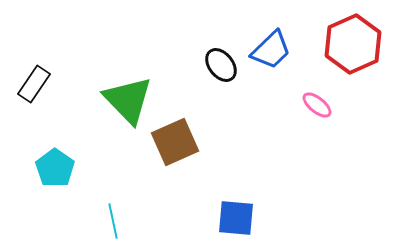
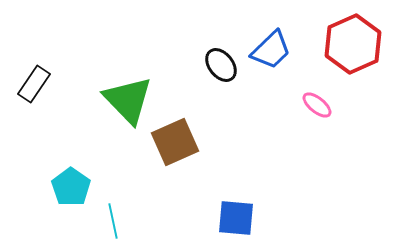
cyan pentagon: moved 16 px right, 19 px down
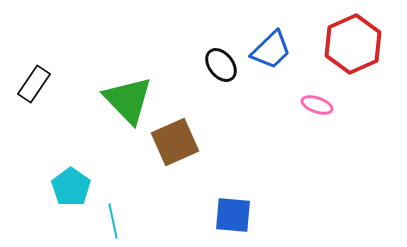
pink ellipse: rotated 20 degrees counterclockwise
blue square: moved 3 px left, 3 px up
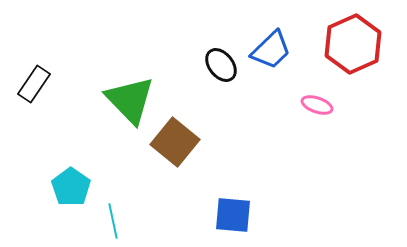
green triangle: moved 2 px right
brown square: rotated 27 degrees counterclockwise
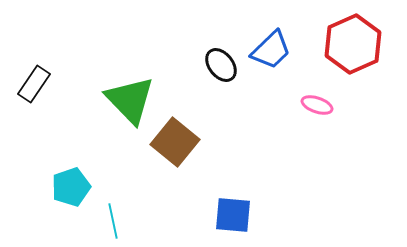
cyan pentagon: rotated 18 degrees clockwise
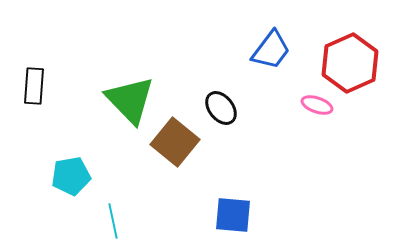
red hexagon: moved 3 px left, 19 px down
blue trapezoid: rotated 9 degrees counterclockwise
black ellipse: moved 43 px down
black rectangle: moved 2 px down; rotated 30 degrees counterclockwise
cyan pentagon: moved 11 px up; rotated 9 degrees clockwise
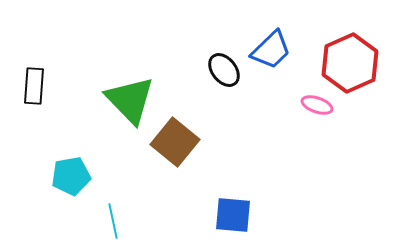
blue trapezoid: rotated 9 degrees clockwise
black ellipse: moved 3 px right, 38 px up
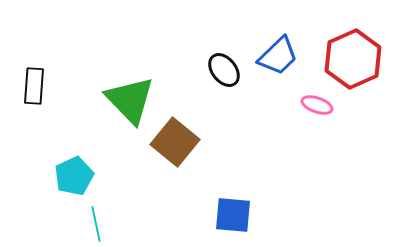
blue trapezoid: moved 7 px right, 6 px down
red hexagon: moved 3 px right, 4 px up
cyan pentagon: moved 3 px right; rotated 15 degrees counterclockwise
cyan line: moved 17 px left, 3 px down
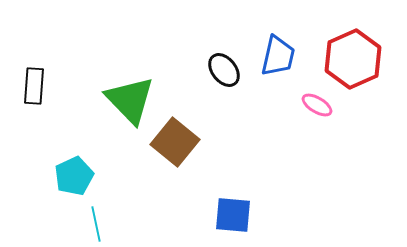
blue trapezoid: rotated 33 degrees counterclockwise
pink ellipse: rotated 12 degrees clockwise
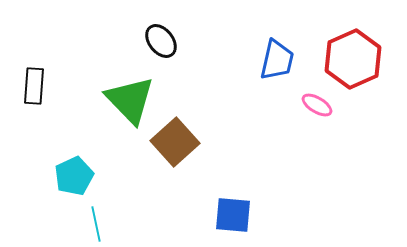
blue trapezoid: moved 1 px left, 4 px down
black ellipse: moved 63 px left, 29 px up
brown square: rotated 9 degrees clockwise
